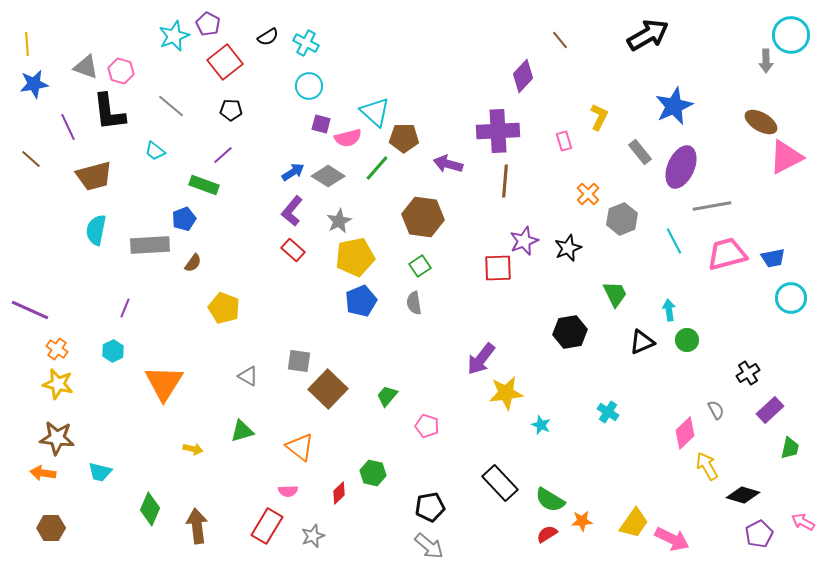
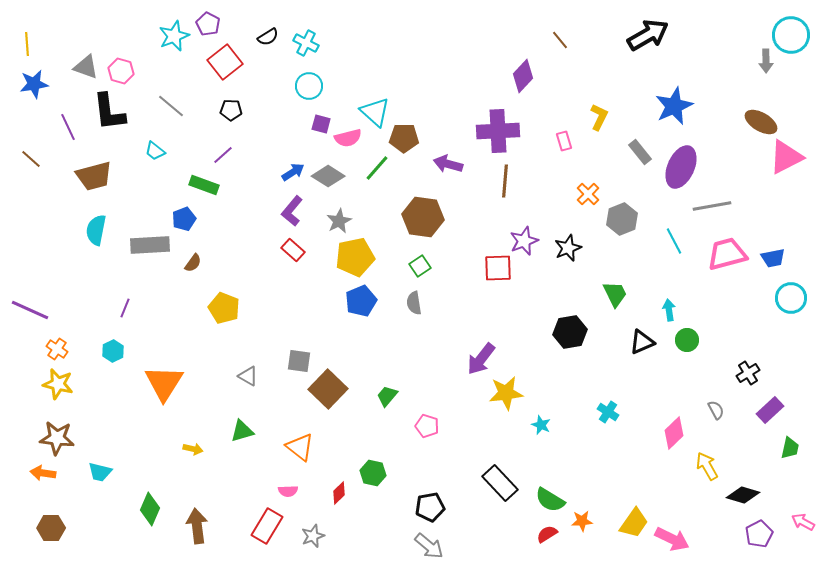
pink diamond at (685, 433): moved 11 px left
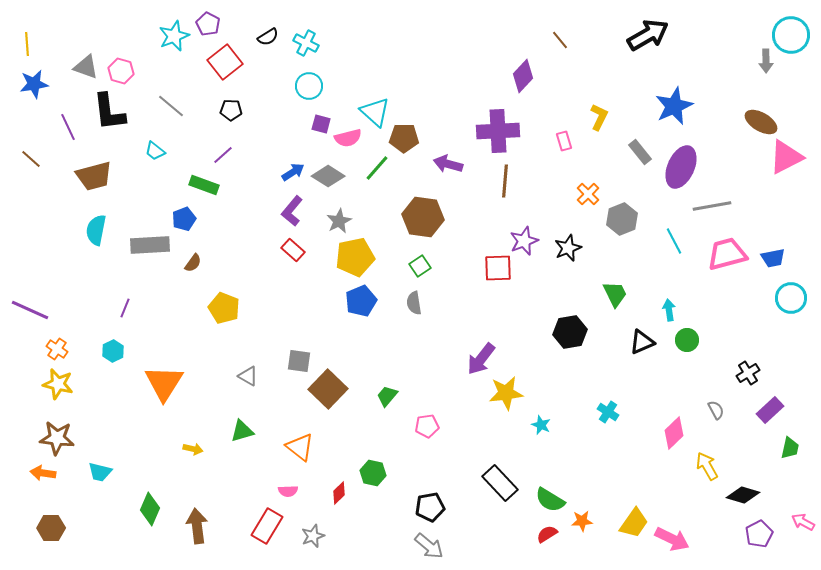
pink pentagon at (427, 426): rotated 25 degrees counterclockwise
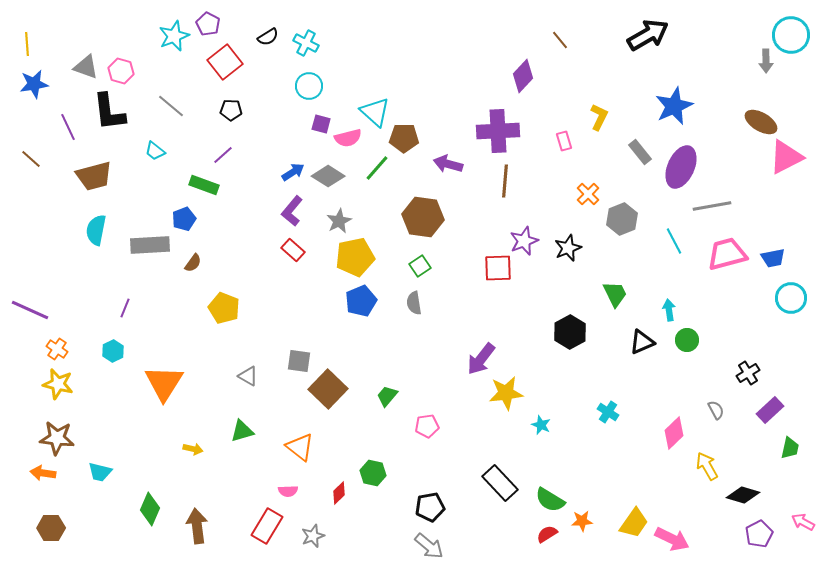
black hexagon at (570, 332): rotated 20 degrees counterclockwise
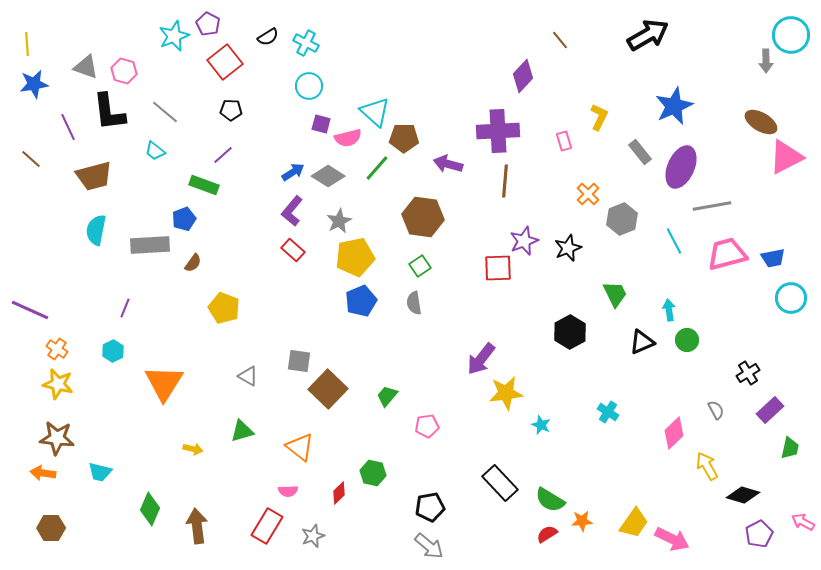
pink hexagon at (121, 71): moved 3 px right
gray line at (171, 106): moved 6 px left, 6 px down
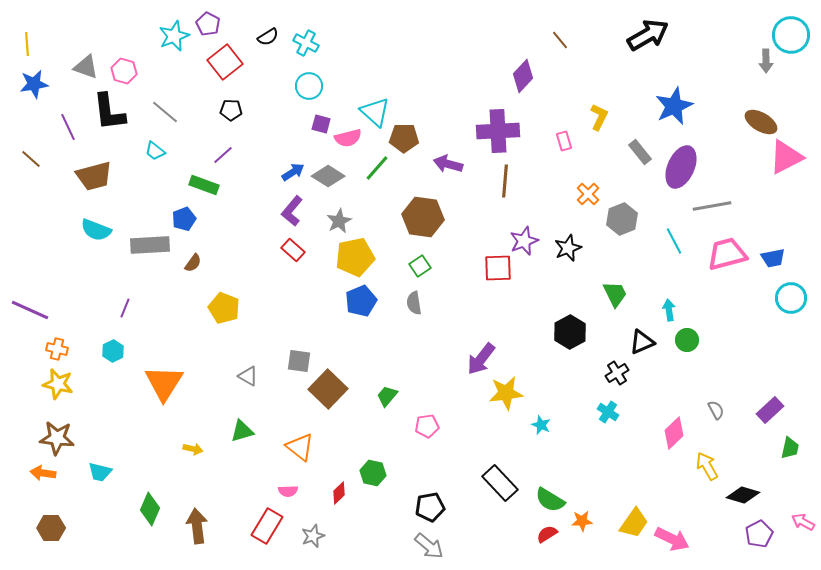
cyan semicircle at (96, 230): rotated 80 degrees counterclockwise
orange cross at (57, 349): rotated 20 degrees counterclockwise
black cross at (748, 373): moved 131 px left
